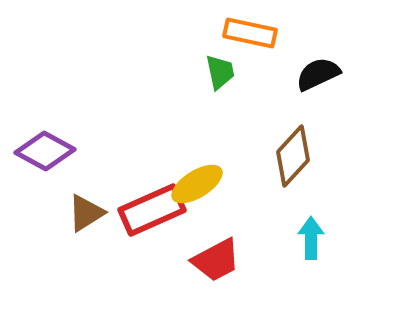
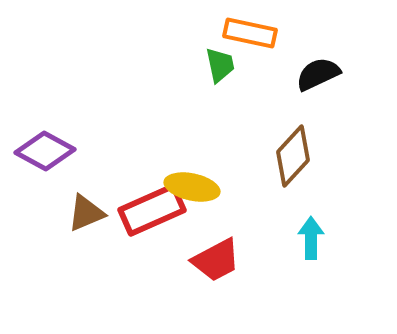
green trapezoid: moved 7 px up
yellow ellipse: moved 5 px left, 3 px down; rotated 44 degrees clockwise
brown triangle: rotated 9 degrees clockwise
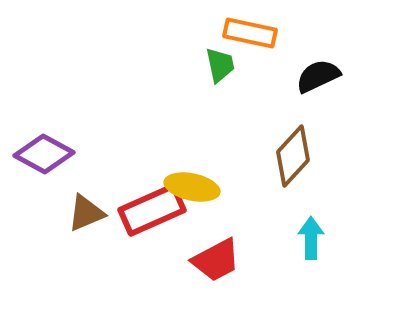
black semicircle: moved 2 px down
purple diamond: moved 1 px left, 3 px down
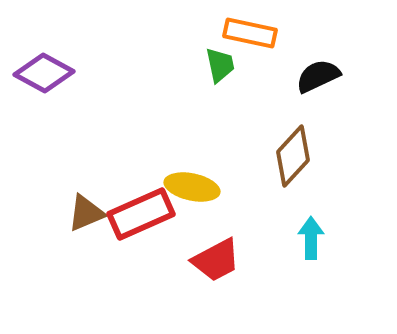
purple diamond: moved 81 px up
red rectangle: moved 11 px left, 4 px down
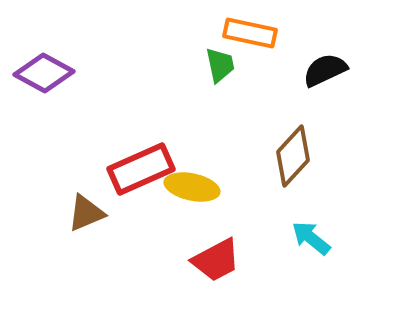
black semicircle: moved 7 px right, 6 px up
red rectangle: moved 45 px up
cyan arrow: rotated 51 degrees counterclockwise
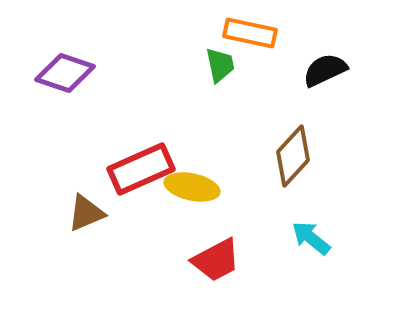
purple diamond: moved 21 px right; rotated 10 degrees counterclockwise
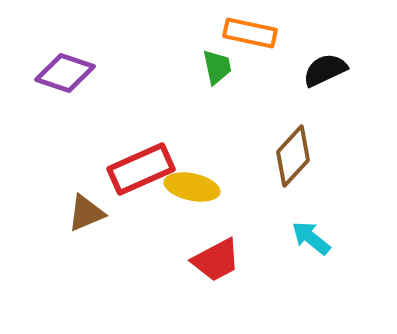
green trapezoid: moved 3 px left, 2 px down
